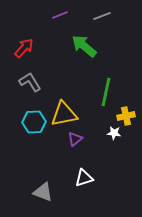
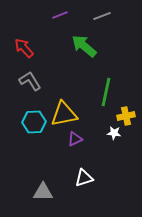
red arrow: rotated 85 degrees counterclockwise
gray L-shape: moved 1 px up
purple triangle: rotated 14 degrees clockwise
gray triangle: rotated 20 degrees counterclockwise
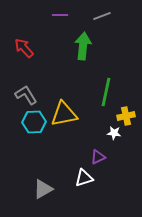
purple line: rotated 21 degrees clockwise
green arrow: moved 1 px left; rotated 56 degrees clockwise
gray L-shape: moved 4 px left, 14 px down
purple triangle: moved 23 px right, 18 px down
gray triangle: moved 3 px up; rotated 30 degrees counterclockwise
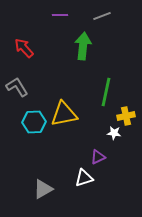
gray L-shape: moved 9 px left, 8 px up
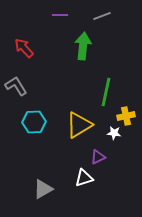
gray L-shape: moved 1 px left, 1 px up
yellow triangle: moved 15 px right, 11 px down; rotated 20 degrees counterclockwise
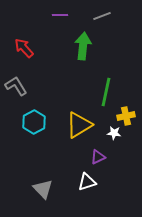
cyan hexagon: rotated 25 degrees counterclockwise
white triangle: moved 3 px right, 4 px down
gray triangle: rotated 45 degrees counterclockwise
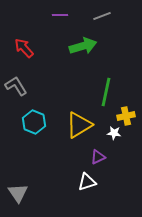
green arrow: rotated 68 degrees clockwise
cyan hexagon: rotated 10 degrees counterclockwise
gray triangle: moved 25 px left, 4 px down; rotated 10 degrees clockwise
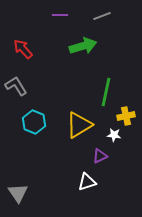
red arrow: moved 1 px left, 1 px down
white star: moved 2 px down
purple triangle: moved 2 px right, 1 px up
